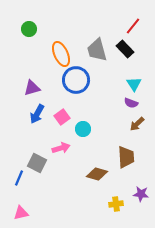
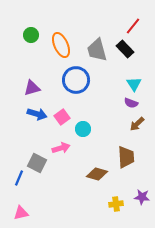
green circle: moved 2 px right, 6 px down
orange ellipse: moved 9 px up
blue arrow: rotated 102 degrees counterclockwise
purple star: moved 1 px right, 3 px down
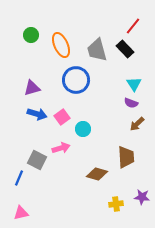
gray square: moved 3 px up
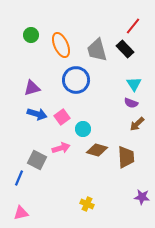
brown diamond: moved 24 px up
yellow cross: moved 29 px left; rotated 32 degrees clockwise
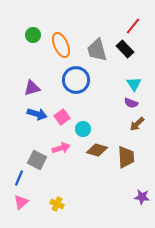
green circle: moved 2 px right
yellow cross: moved 30 px left
pink triangle: moved 11 px up; rotated 28 degrees counterclockwise
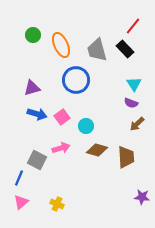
cyan circle: moved 3 px right, 3 px up
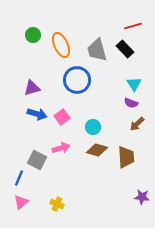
red line: rotated 36 degrees clockwise
blue circle: moved 1 px right
cyan circle: moved 7 px right, 1 px down
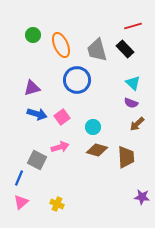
cyan triangle: moved 1 px left, 1 px up; rotated 14 degrees counterclockwise
pink arrow: moved 1 px left, 1 px up
